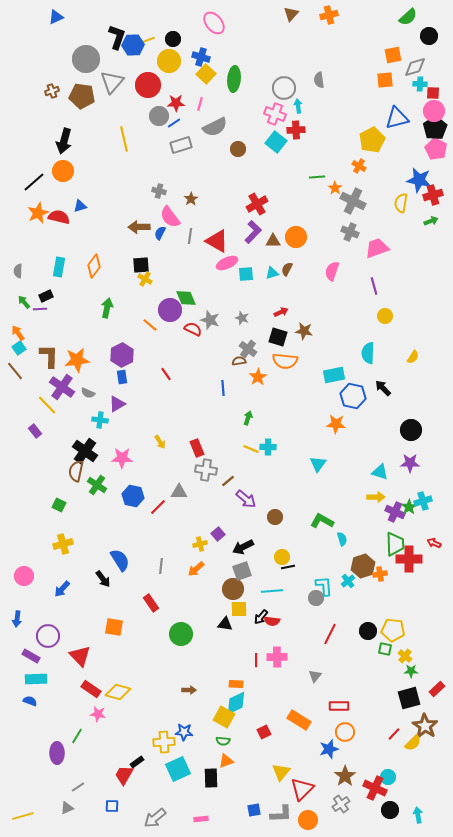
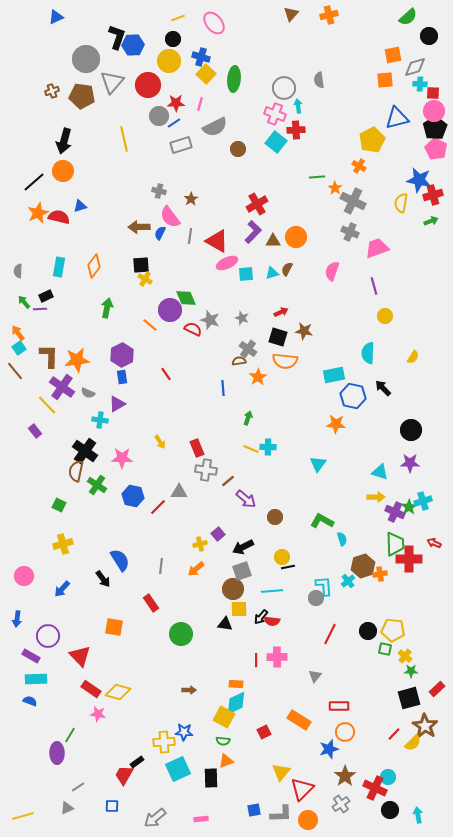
yellow line at (148, 40): moved 30 px right, 22 px up
green line at (77, 736): moved 7 px left, 1 px up
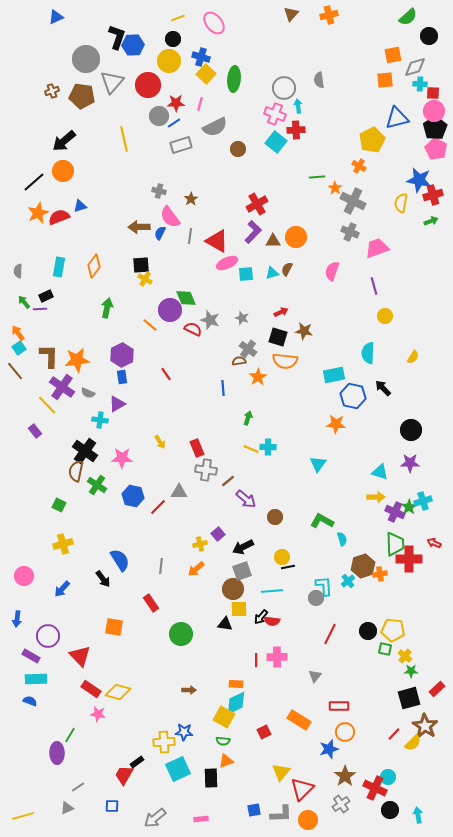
black arrow at (64, 141): rotated 35 degrees clockwise
red semicircle at (59, 217): rotated 35 degrees counterclockwise
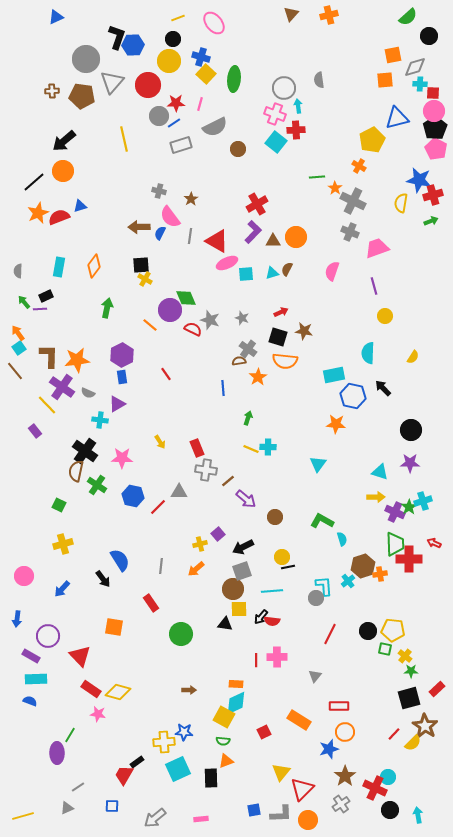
brown cross at (52, 91): rotated 16 degrees clockwise
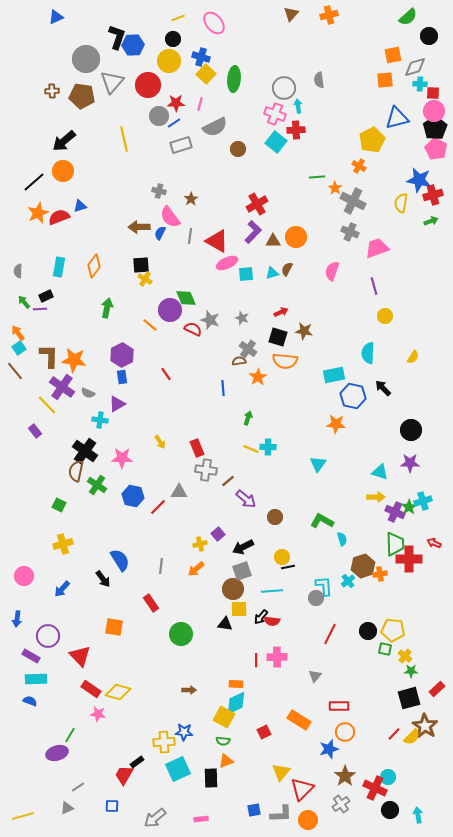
orange star at (77, 360): moved 3 px left; rotated 15 degrees clockwise
yellow semicircle at (413, 743): moved 1 px left, 6 px up
purple ellipse at (57, 753): rotated 75 degrees clockwise
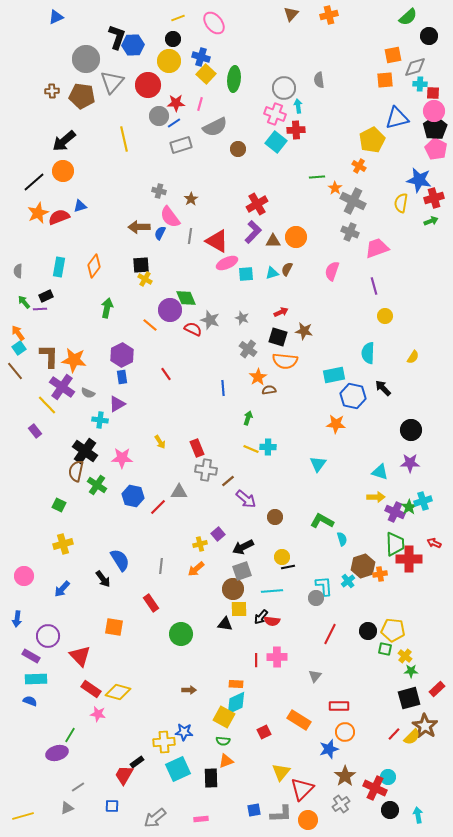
red cross at (433, 195): moved 1 px right, 3 px down
brown semicircle at (239, 361): moved 30 px right, 29 px down
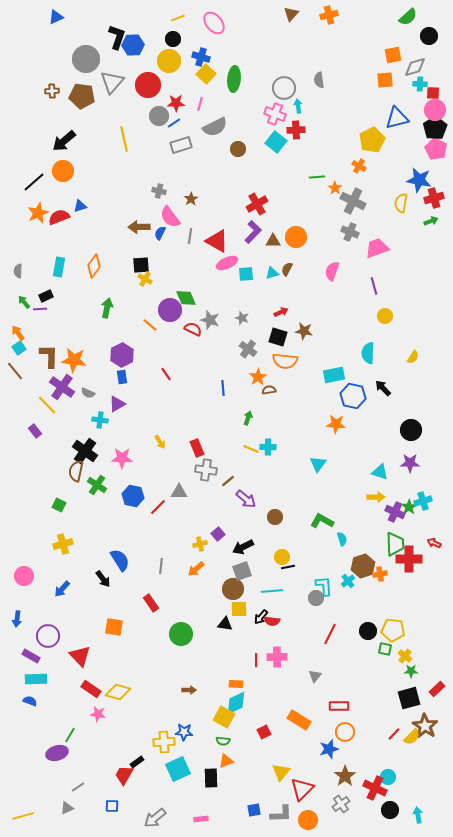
pink circle at (434, 111): moved 1 px right, 1 px up
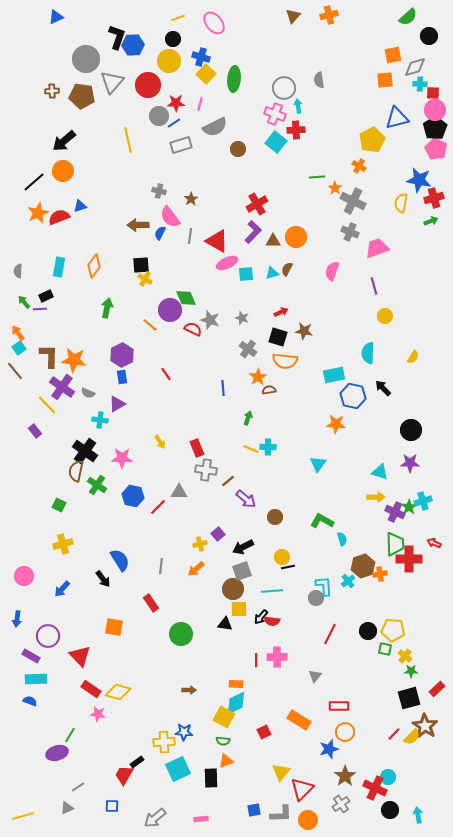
brown triangle at (291, 14): moved 2 px right, 2 px down
yellow line at (124, 139): moved 4 px right, 1 px down
brown arrow at (139, 227): moved 1 px left, 2 px up
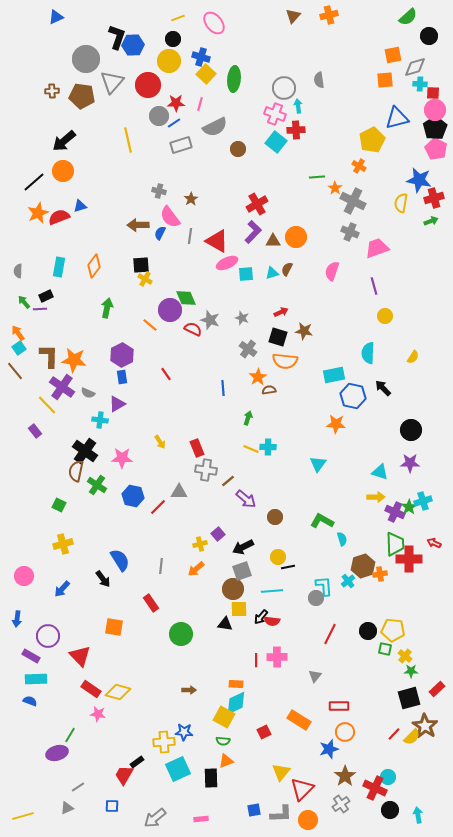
yellow circle at (282, 557): moved 4 px left
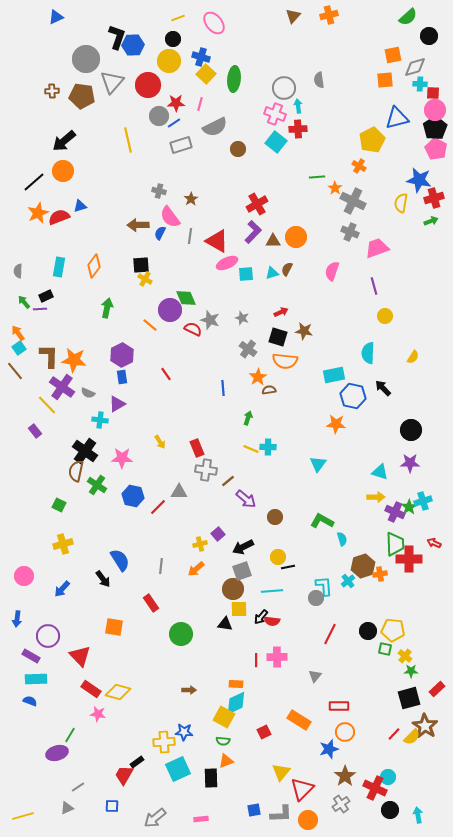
red cross at (296, 130): moved 2 px right, 1 px up
